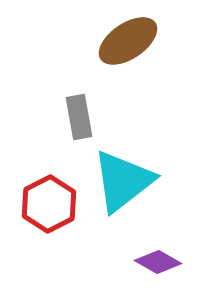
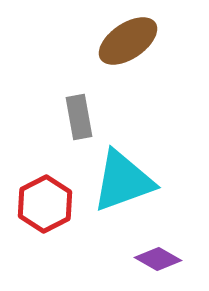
cyan triangle: rotated 18 degrees clockwise
red hexagon: moved 4 px left
purple diamond: moved 3 px up
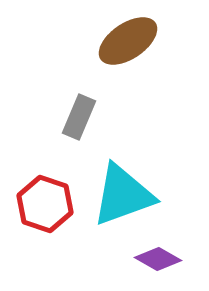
gray rectangle: rotated 33 degrees clockwise
cyan triangle: moved 14 px down
red hexagon: rotated 14 degrees counterclockwise
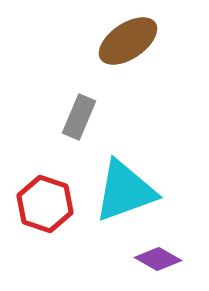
cyan triangle: moved 2 px right, 4 px up
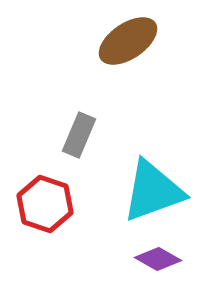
gray rectangle: moved 18 px down
cyan triangle: moved 28 px right
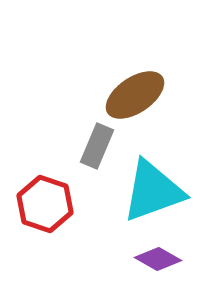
brown ellipse: moved 7 px right, 54 px down
gray rectangle: moved 18 px right, 11 px down
